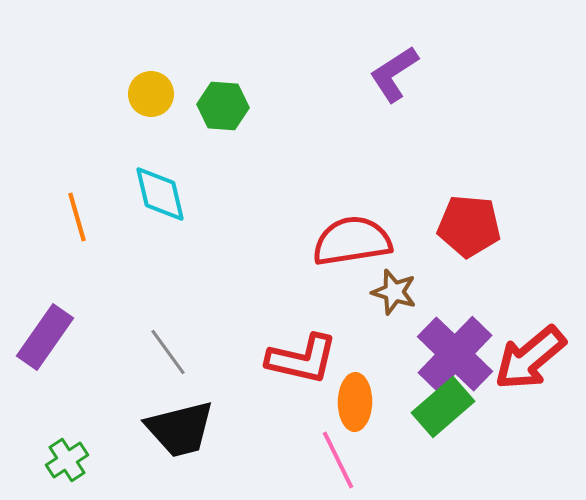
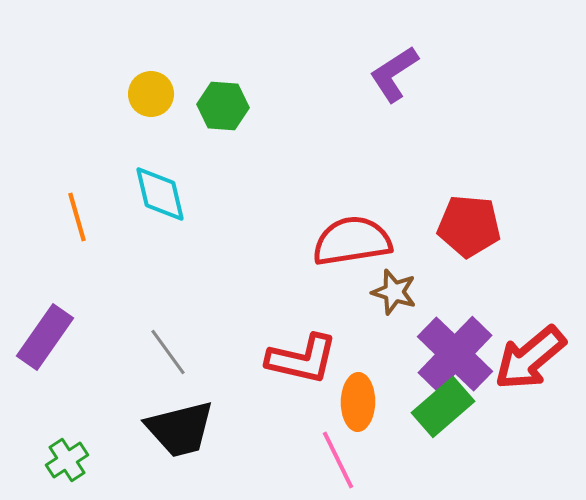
orange ellipse: moved 3 px right
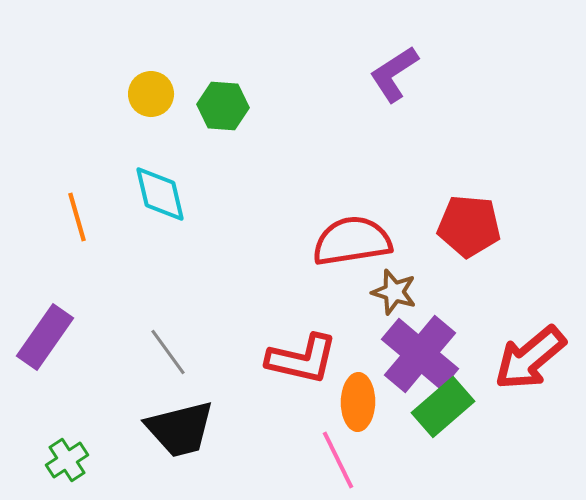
purple cross: moved 35 px left; rotated 4 degrees counterclockwise
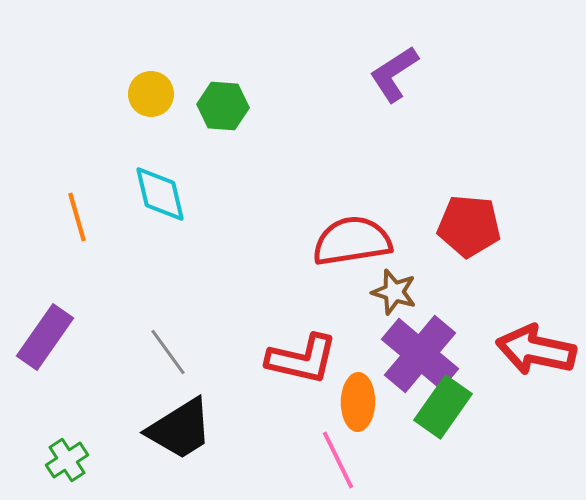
red arrow: moved 6 px right, 8 px up; rotated 52 degrees clockwise
green rectangle: rotated 14 degrees counterclockwise
black trapezoid: rotated 18 degrees counterclockwise
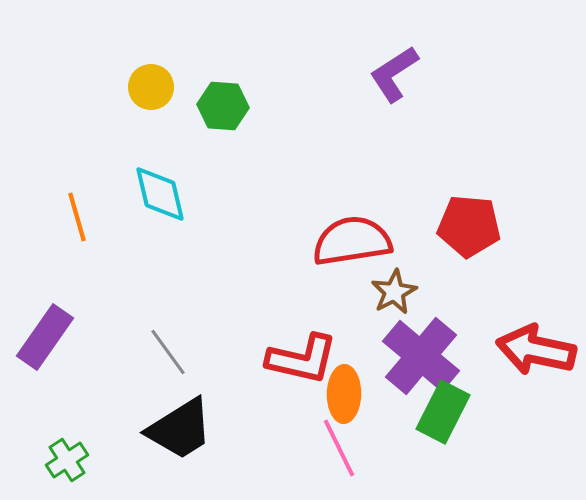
yellow circle: moved 7 px up
brown star: rotated 27 degrees clockwise
purple cross: moved 1 px right, 2 px down
orange ellipse: moved 14 px left, 8 px up
green rectangle: moved 5 px down; rotated 8 degrees counterclockwise
pink line: moved 1 px right, 12 px up
